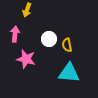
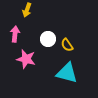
white circle: moved 1 px left
yellow semicircle: rotated 24 degrees counterclockwise
cyan triangle: moved 2 px left; rotated 10 degrees clockwise
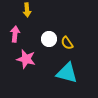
yellow arrow: rotated 24 degrees counterclockwise
white circle: moved 1 px right
yellow semicircle: moved 2 px up
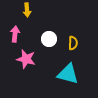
yellow semicircle: moved 6 px right; rotated 144 degrees counterclockwise
cyan triangle: moved 1 px right, 1 px down
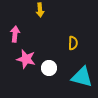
yellow arrow: moved 13 px right
white circle: moved 29 px down
cyan triangle: moved 14 px right, 3 px down
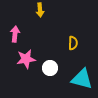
pink star: rotated 24 degrees counterclockwise
white circle: moved 1 px right
cyan triangle: moved 2 px down
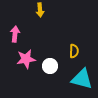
yellow semicircle: moved 1 px right, 8 px down
white circle: moved 2 px up
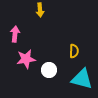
white circle: moved 1 px left, 4 px down
